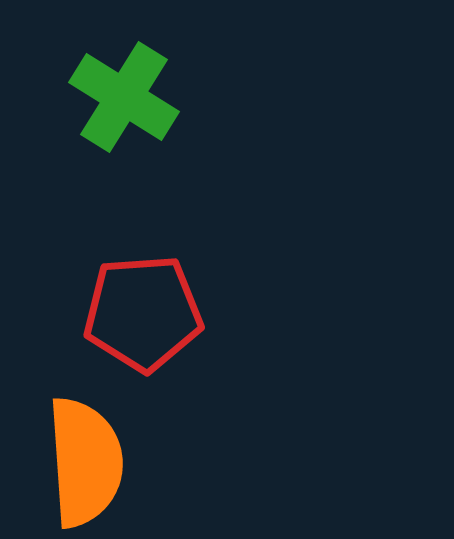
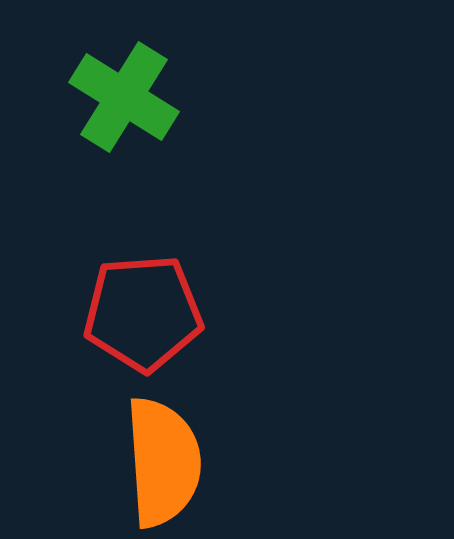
orange semicircle: moved 78 px right
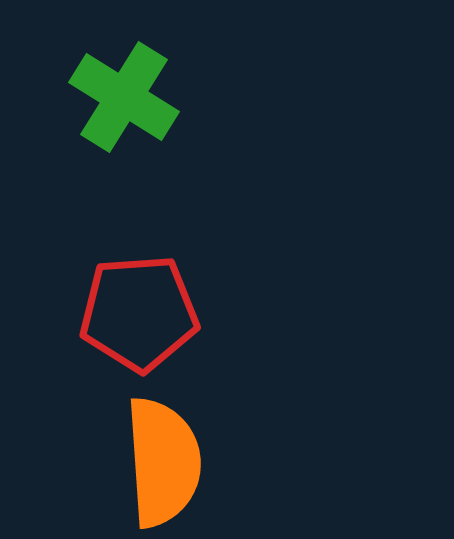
red pentagon: moved 4 px left
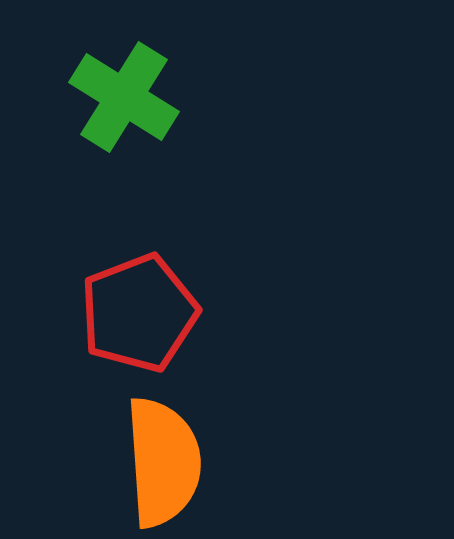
red pentagon: rotated 17 degrees counterclockwise
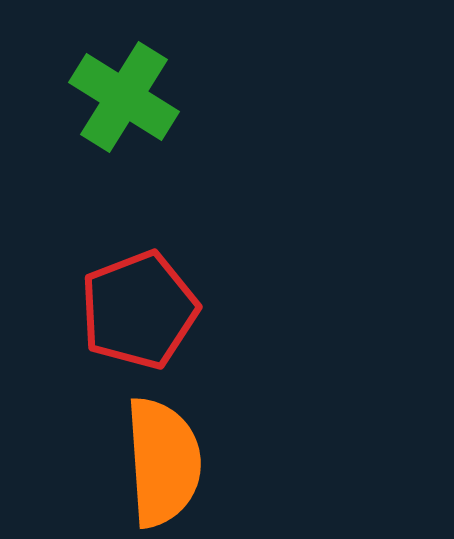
red pentagon: moved 3 px up
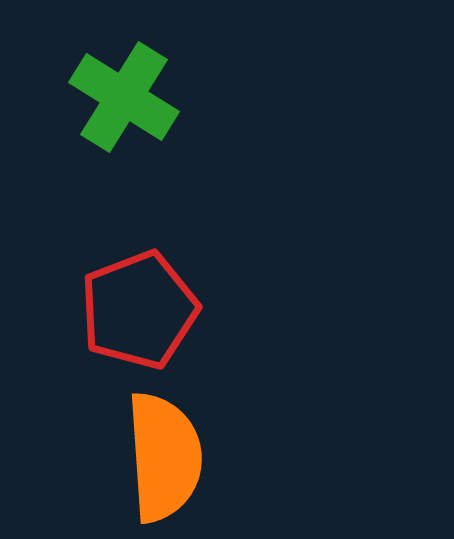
orange semicircle: moved 1 px right, 5 px up
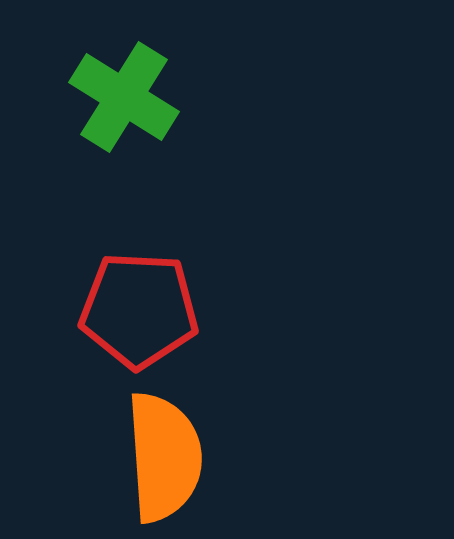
red pentagon: rotated 24 degrees clockwise
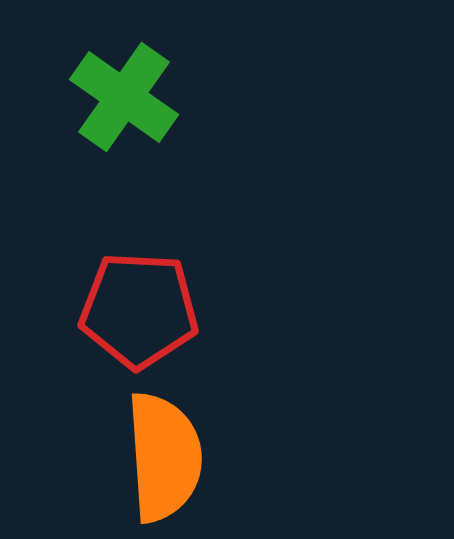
green cross: rotated 3 degrees clockwise
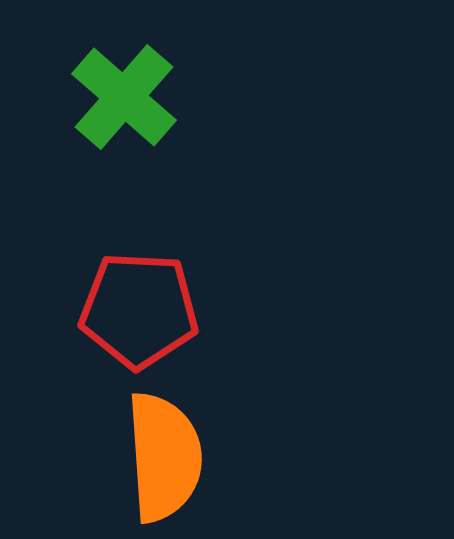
green cross: rotated 6 degrees clockwise
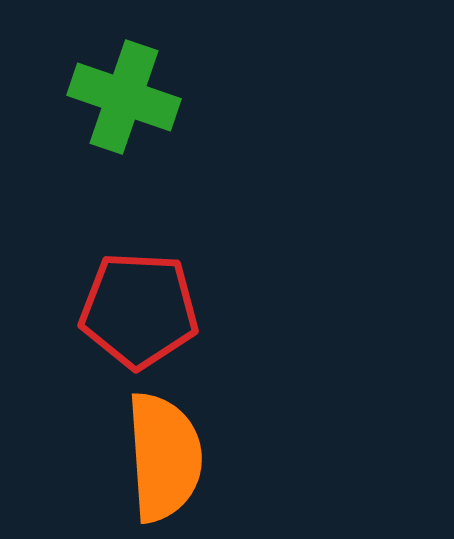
green cross: rotated 22 degrees counterclockwise
